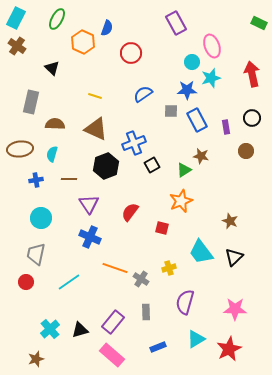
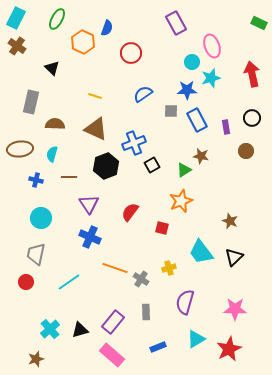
brown line at (69, 179): moved 2 px up
blue cross at (36, 180): rotated 24 degrees clockwise
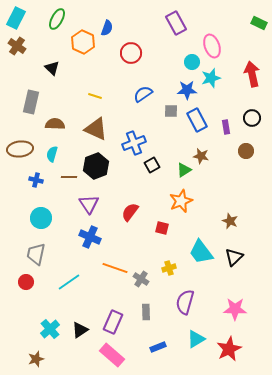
black hexagon at (106, 166): moved 10 px left
purple rectangle at (113, 322): rotated 15 degrees counterclockwise
black triangle at (80, 330): rotated 18 degrees counterclockwise
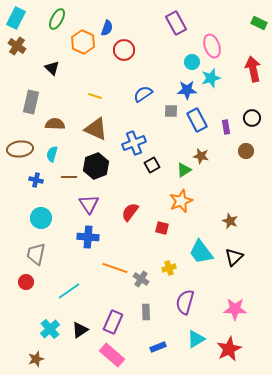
red circle at (131, 53): moved 7 px left, 3 px up
red arrow at (252, 74): moved 1 px right, 5 px up
blue cross at (90, 237): moved 2 px left; rotated 20 degrees counterclockwise
cyan line at (69, 282): moved 9 px down
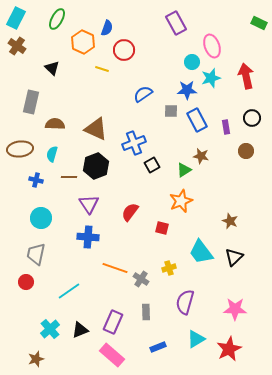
red arrow at (253, 69): moved 7 px left, 7 px down
yellow line at (95, 96): moved 7 px right, 27 px up
black triangle at (80, 330): rotated 12 degrees clockwise
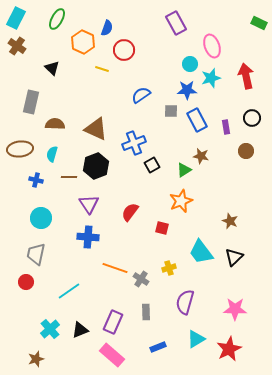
cyan circle at (192, 62): moved 2 px left, 2 px down
blue semicircle at (143, 94): moved 2 px left, 1 px down
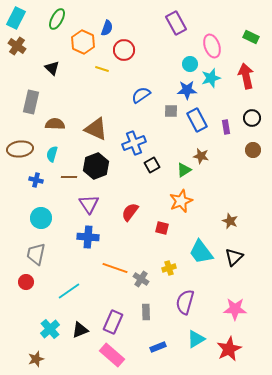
green rectangle at (259, 23): moved 8 px left, 14 px down
brown circle at (246, 151): moved 7 px right, 1 px up
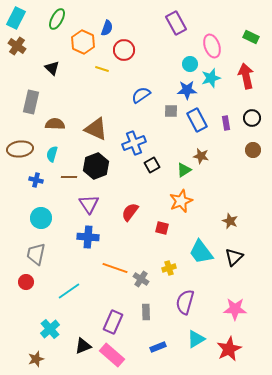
purple rectangle at (226, 127): moved 4 px up
black triangle at (80, 330): moved 3 px right, 16 px down
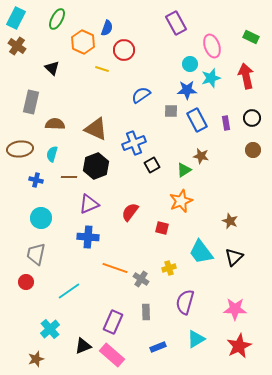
purple triangle at (89, 204): rotated 40 degrees clockwise
red star at (229, 349): moved 10 px right, 3 px up
